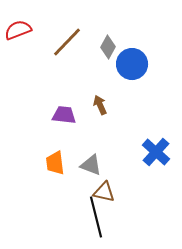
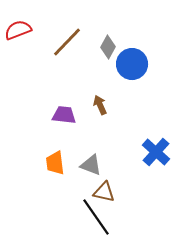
black line: rotated 21 degrees counterclockwise
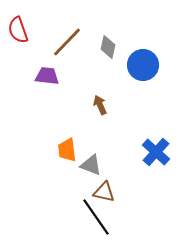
red semicircle: rotated 88 degrees counterclockwise
gray diamond: rotated 15 degrees counterclockwise
blue circle: moved 11 px right, 1 px down
purple trapezoid: moved 17 px left, 39 px up
orange trapezoid: moved 12 px right, 13 px up
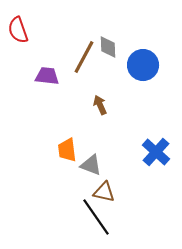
brown line: moved 17 px right, 15 px down; rotated 16 degrees counterclockwise
gray diamond: rotated 15 degrees counterclockwise
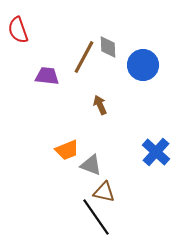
orange trapezoid: rotated 105 degrees counterclockwise
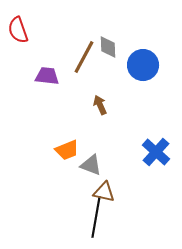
black line: rotated 45 degrees clockwise
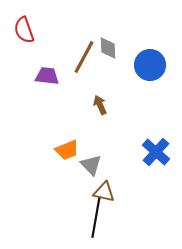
red semicircle: moved 6 px right
gray diamond: moved 1 px down
blue circle: moved 7 px right
gray triangle: rotated 25 degrees clockwise
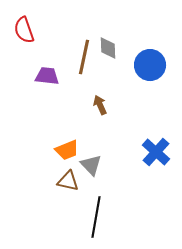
brown line: rotated 16 degrees counterclockwise
brown triangle: moved 36 px left, 11 px up
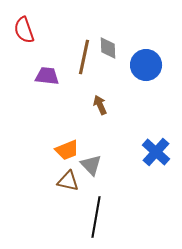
blue circle: moved 4 px left
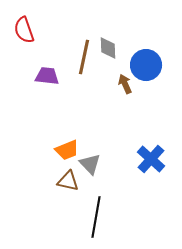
brown arrow: moved 25 px right, 21 px up
blue cross: moved 5 px left, 7 px down
gray triangle: moved 1 px left, 1 px up
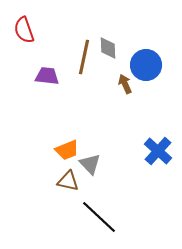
blue cross: moved 7 px right, 8 px up
black line: moved 3 px right; rotated 57 degrees counterclockwise
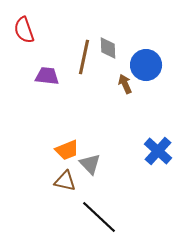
brown triangle: moved 3 px left
